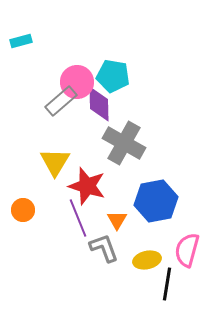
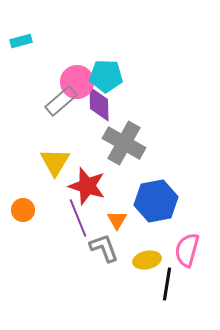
cyan pentagon: moved 7 px left; rotated 8 degrees counterclockwise
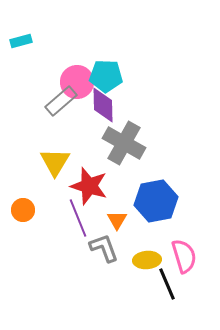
purple diamond: moved 4 px right, 1 px down
red star: moved 2 px right
pink semicircle: moved 3 px left, 6 px down; rotated 148 degrees clockwise
yellow ellipse: rotated 8 degrees clockwise
black line: rotated 32 degrees counterclockwise
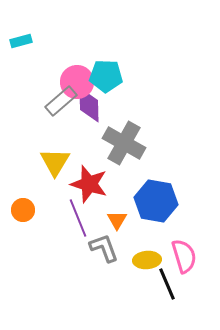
purple diamond: moved 14 px left
red star: moved 2 px up
blue hexagon: rotated 21 degrees clockwise
